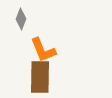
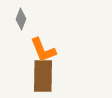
brown rectangle: moved 3 px right, 1 px up
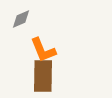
gray diamond: rotated 45 degrees clockwise
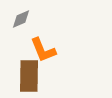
brown rectangle: moved 14 px left
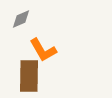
orange L-shape: rotated 8 degrees counterclockwise
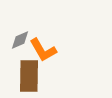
gray diamond: moved 1 px left, 21 px down
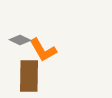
gray diamond: rotated 50 degrees clockwise
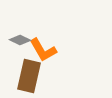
brown rectangle: rotated 12 degrees clockwise
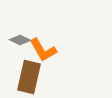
brown rectangle: moved 1 px down
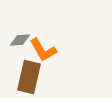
gray diamond: rotated 30 degrees counterclockwise
